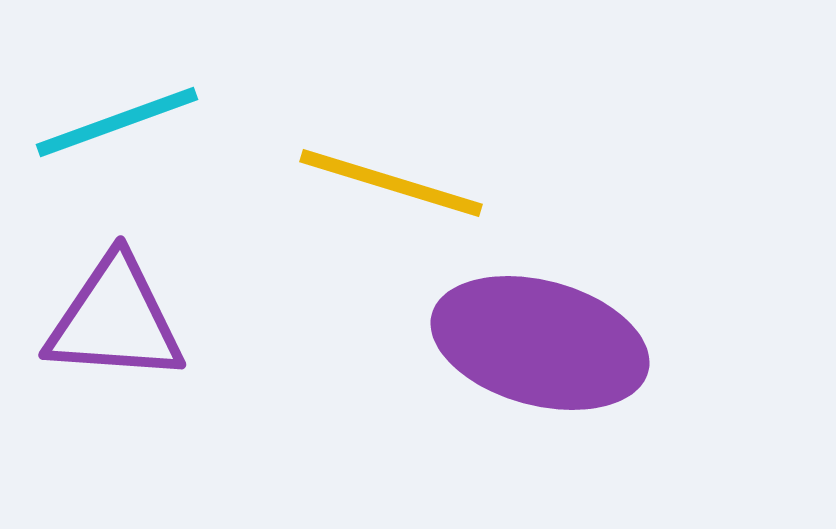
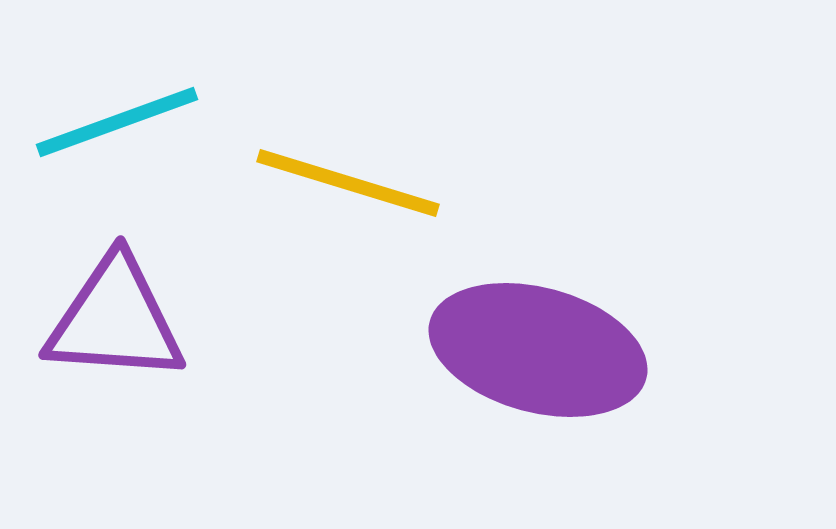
yellow line: moved 43 px left
purple ellipse: moved 2 px left, 7 px down
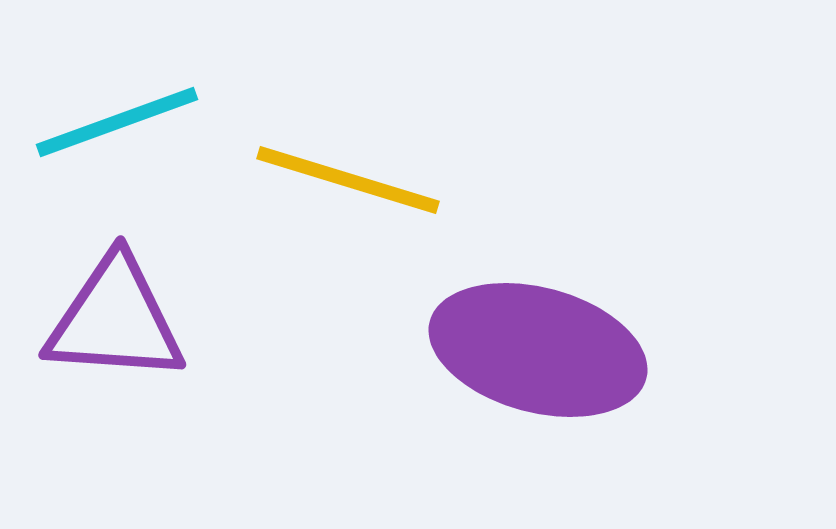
yellow line: moved 3 px up
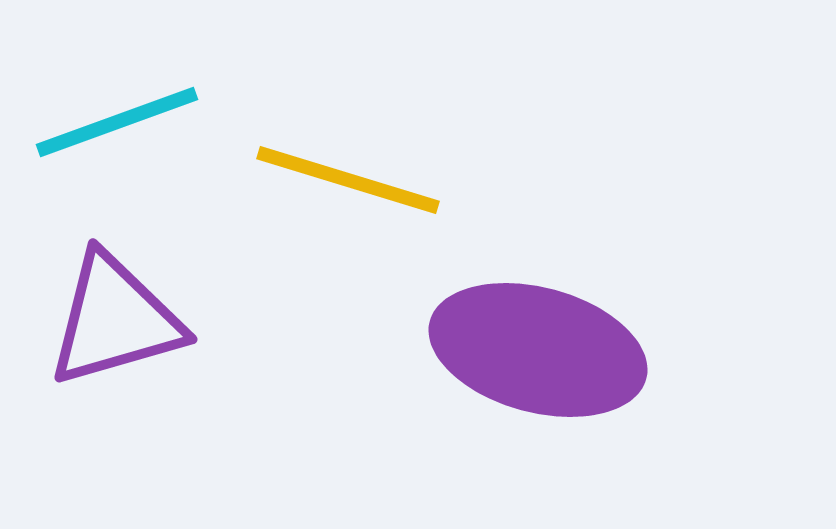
purple triangle: rotated 20 degrees counterclockwise
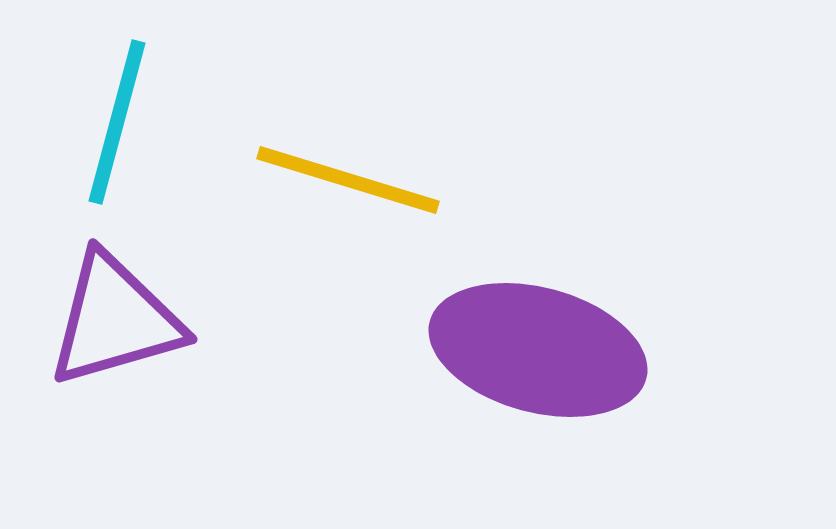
cyan line: rotated 55 degrees counterclockwise
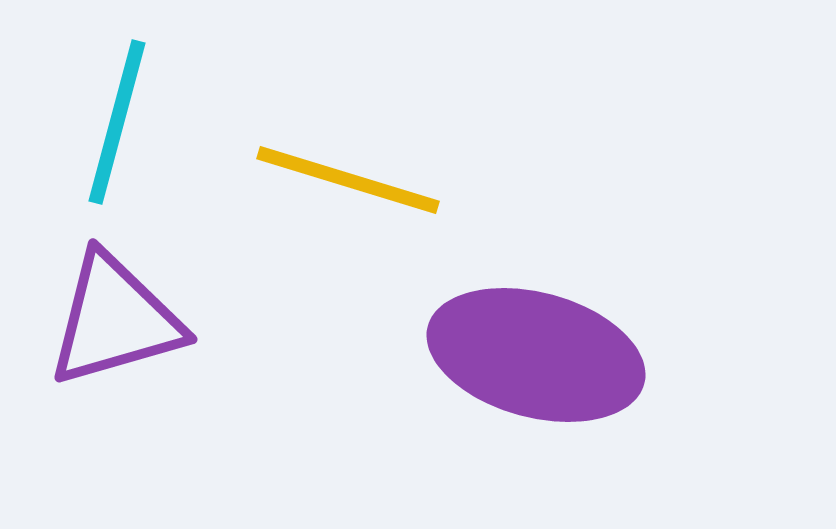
purple ellipse: moved 2 px left, 5 px down
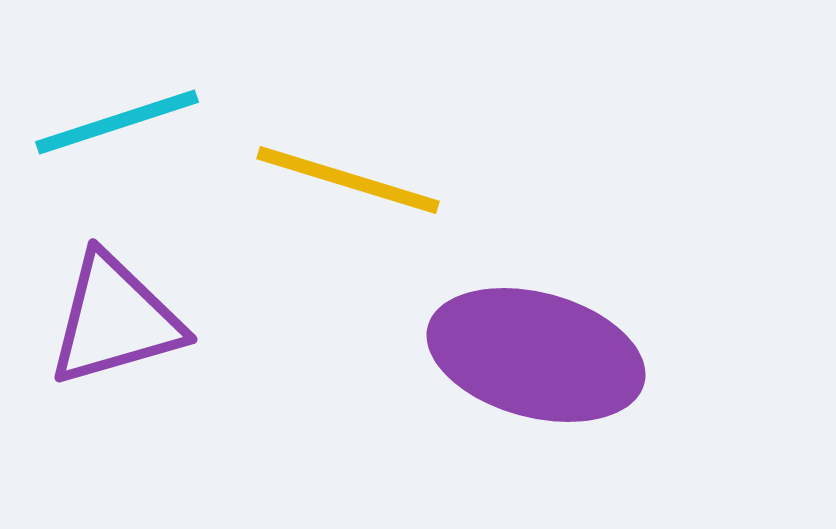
cyan line: rotated 57 degrees clockwise
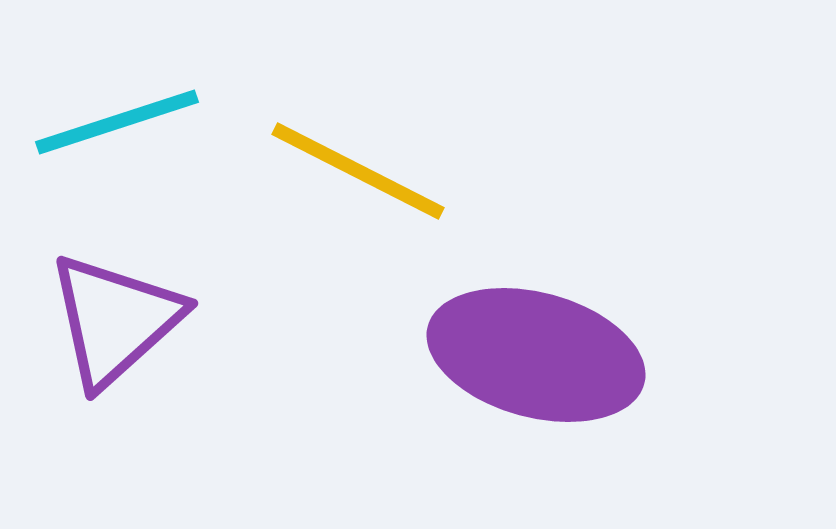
yellow line: moved 10 px right, 9 px up; rotated 10 degrees clockwise
purple triangle: rotated 26 degrees counterclockwise
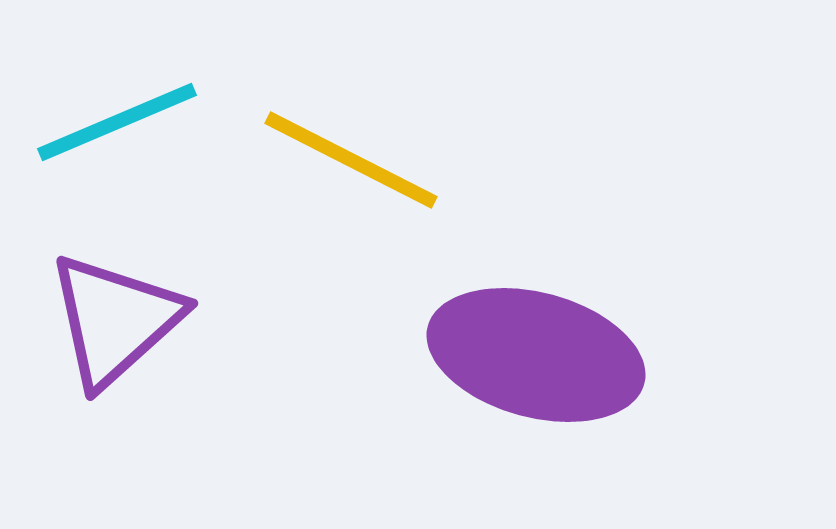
cyan line: rotated 5 degrees counterclockwise
yellow line: moved 7 px left, 11 px up
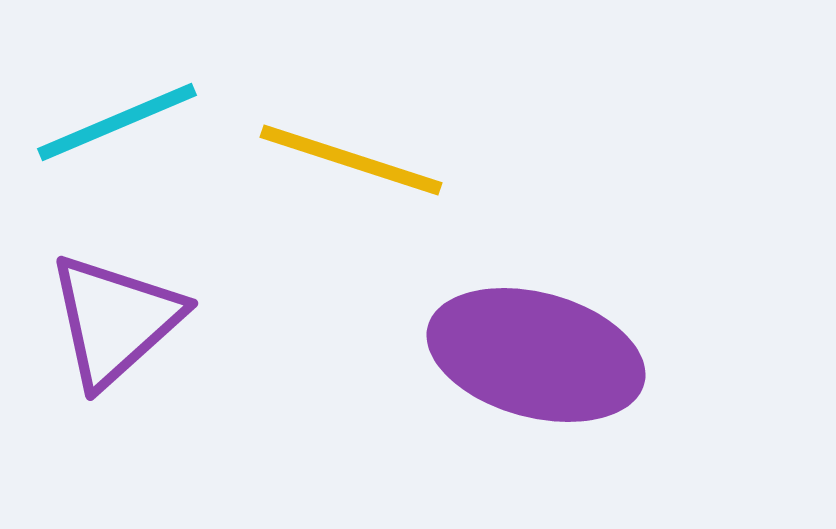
yellow line: rotated 9 degrees counterclockwise
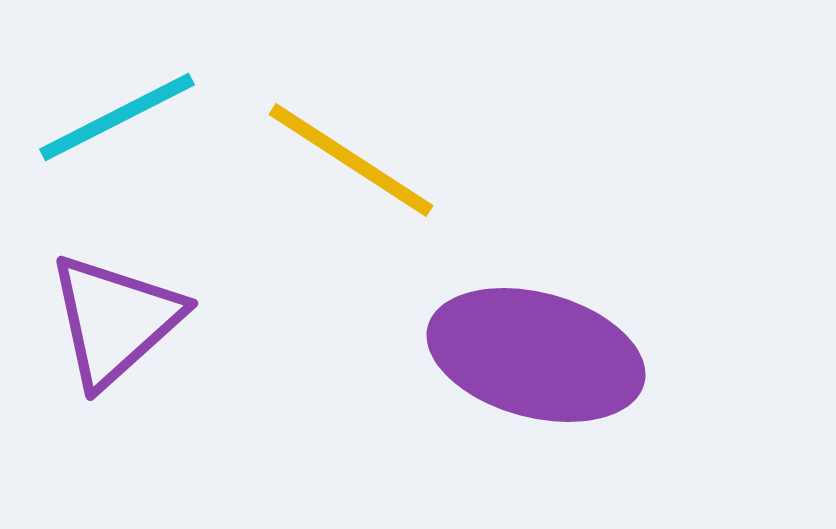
cyan line: moved 5 px up; rotated 4 degrees counterclockwise
yellow line: rotated 15 degrees clockwise
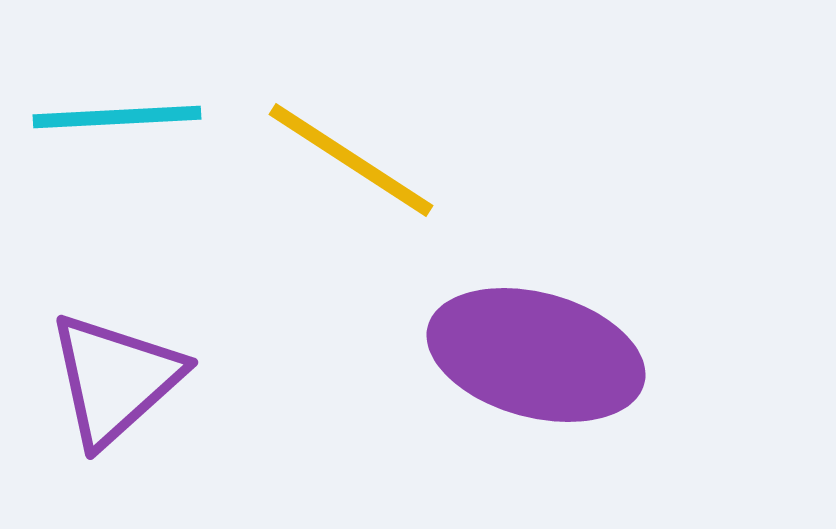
cyan line: rotated 24 degrees clockwise
purple triangle: moved 59 px down
